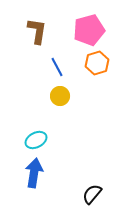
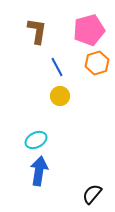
blue arrow: moved 5 px right, 2 px up
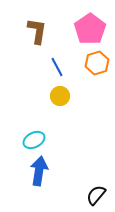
pink pentagon: moved 1 px right, 1 px up; rotated 20 degrees counterclockwise
cyan ellipse: moved 2 px left
black semicircle: moved 4 px right, 1 px down
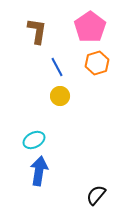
pink pentagon: moved 2 px up
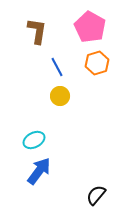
pink pentagon: rotated 8 degrees counterclockwise
blue arrow: rotated 28 degrees clockwise
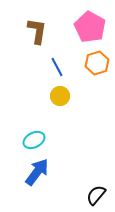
blue arrow: moved 2 px left, 1 px down
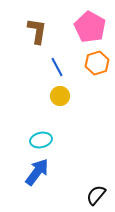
cyan ellipse: moved 7 px right; rotated 15 degrees clockwise
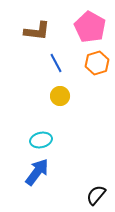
brown L-shape: rotated 88 degrees clockwise
blue line: moved 1 px left, 4 px up
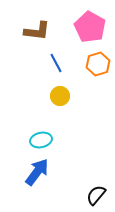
orange hexagon: moved 1 px right, 1 px down
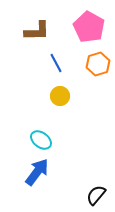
pink pentagon: moved 1 px left
brown L-shape: rotated 8 degrees counterclockwise
cyan ellipse: rotated 50 degrees clockwise
